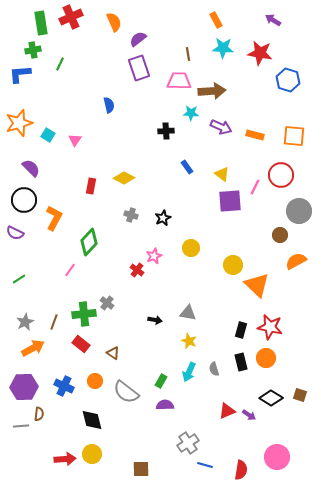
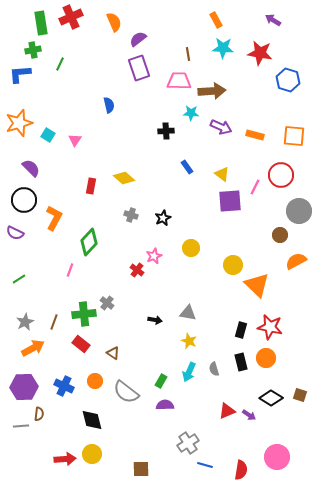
yellow diamond at (124, 178): rotated 15 degrees clockwise
pink line at (70, 270): rotated 16 degrees counterclockwise
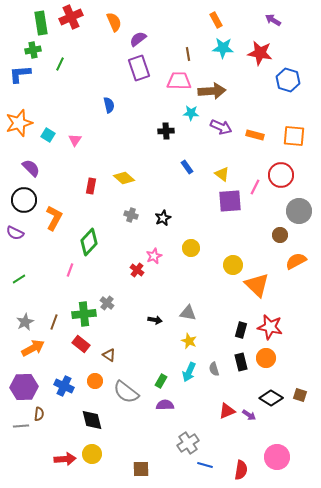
brown triangle at (113, 353): moved 4 px left, 2 px down
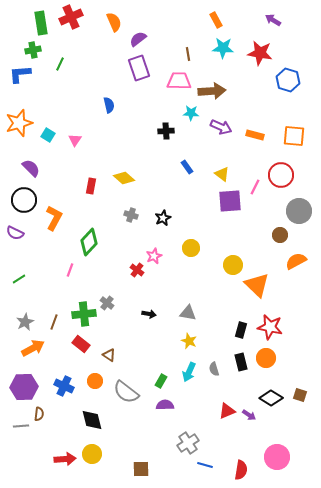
black arrow at (155, 320): moved 6 px left, 6 px up
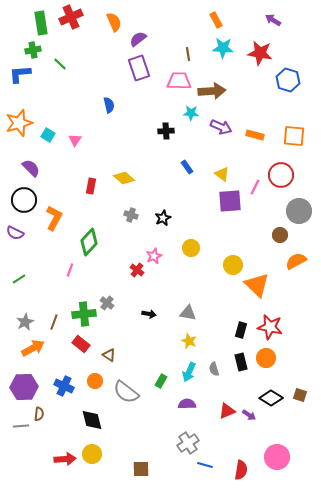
green line at (60, 64): rotated 72 degrees counterclockwise
purple semicircle at (165, 405): moved 22 px right, 1 px up
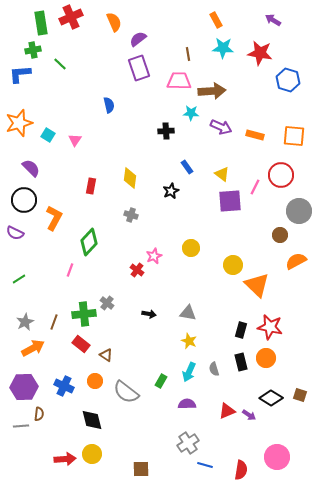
yellow diamond at (124, 178): moved 6 px right; rotated 55 degrees clockwise
black star at (163, 218): moved 8 px right, 27 px up
brown triangle at (109, 355): moved 3 px left
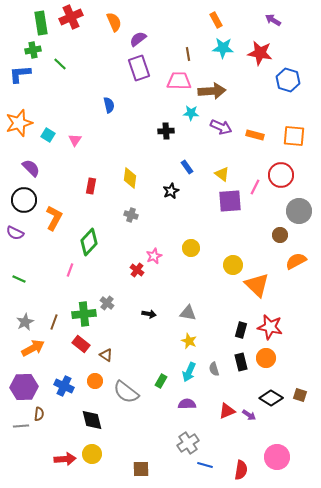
green line at (19, 279): rotated 56 degrees clockwise
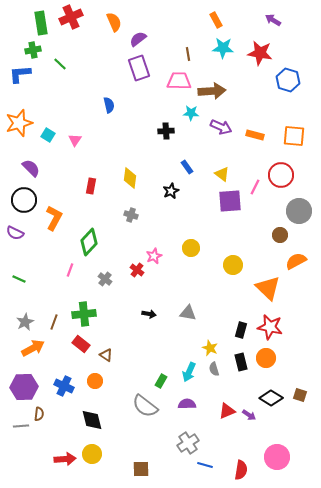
orange triangle at (257, 285): moved 11 px right, 3 px down
gray cross at (107, 303): moved 2 px left, 24 px up
yellow star at (189, 341): moved 21 px right, 7 px down
gray semicircle at (126, 392): moved 19 px right, 14 px down
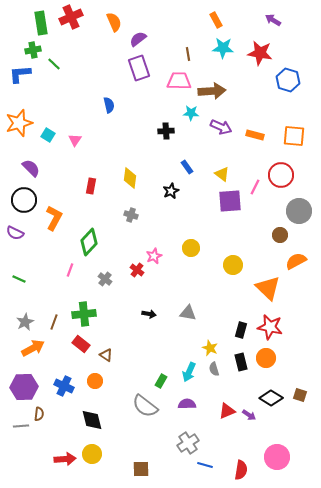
green line at (60, 64): moved 6 px left
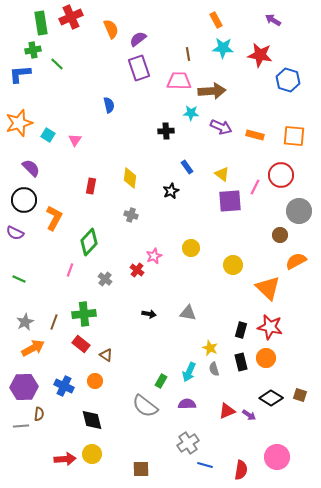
orange semicircle at (114, 22): moved 3 px left, 7 px down
red star at (260, 53): moved 2 px down
green line at (54, 64): moved 3 px right
